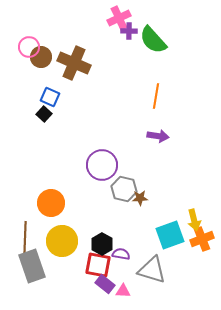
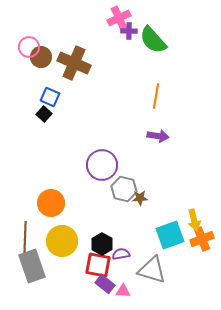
purple semicircle: rotated 18 degrees counterclockwise
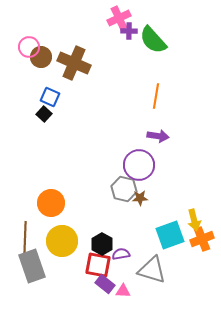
purple circle: moved 37 px right
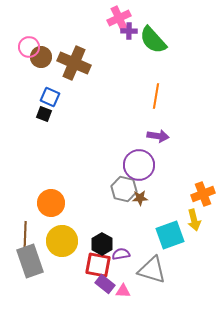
black square: rotated 21 degrees counterclockwise
orange cross: moved 1 px right, 45 px up
gray rectangle: moved 2 px left, 5 px up
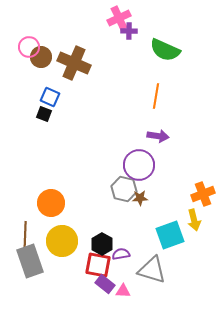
green semicircle: moved 12 px right, 10 px down; rotated 24 degrees counterclockwise
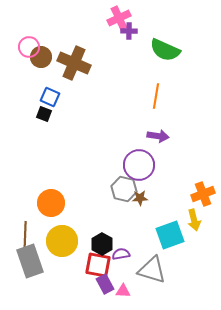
purple rectangle: rotated 24 degrees clockwise
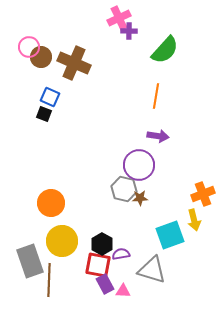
green semicircle: rotated 72 degrees counterclockwise
brown line: moved 24 px right, 42 px down
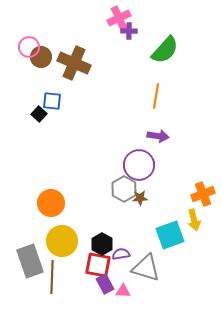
blue square: moved 2 px right, 4 px down; rotated 18 degrees counterclockwise
black square: moved 5 px left; rotated 21 degrees clockwise
gray hexagon: rotated 15 degrees clockwise
gray triangle: moved 6 px left, 2 px up
brown line: moved 3 px right, 3 px up
